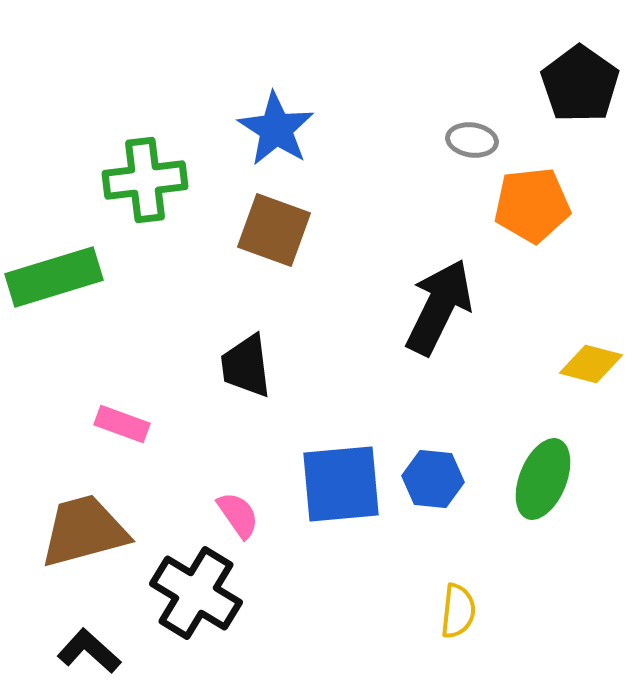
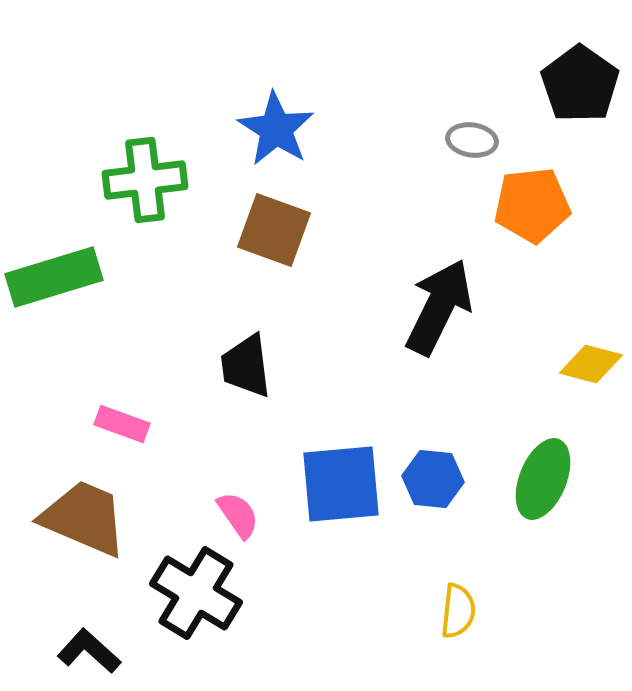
brown trapezoid: moved 13 px up; rotated 38 degrees clockwise
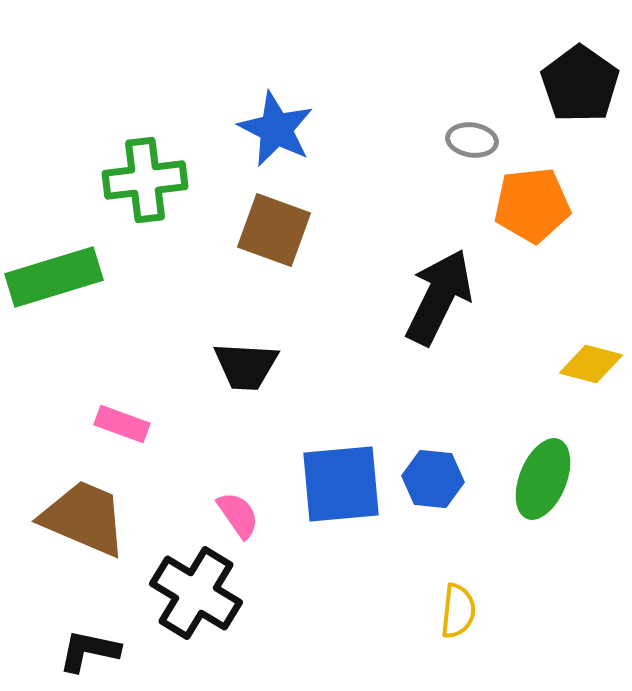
blue star: rotated 6 degrees counterclockwise
black arrow: moved 10 px up
black trapezoid: rotated 80 degrees counterclockwise
black L-shape: rotated 30 degrees counterclockwise
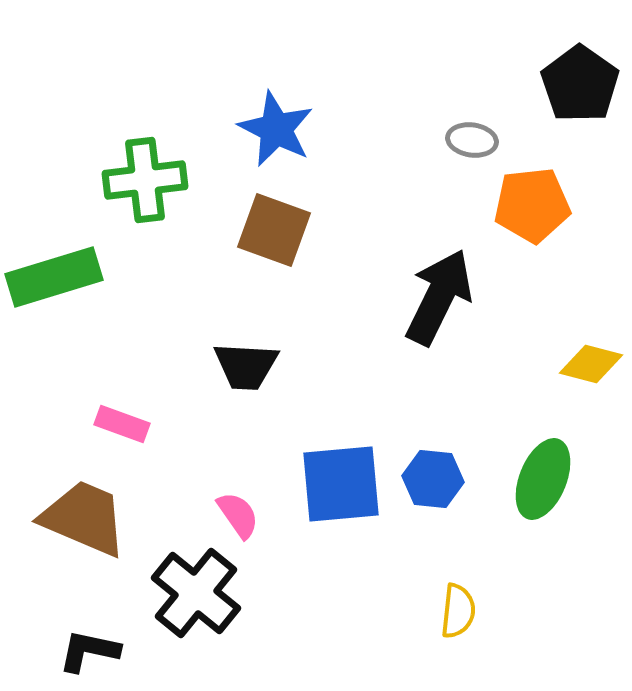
black cross: rotated 8 degrees clockwise
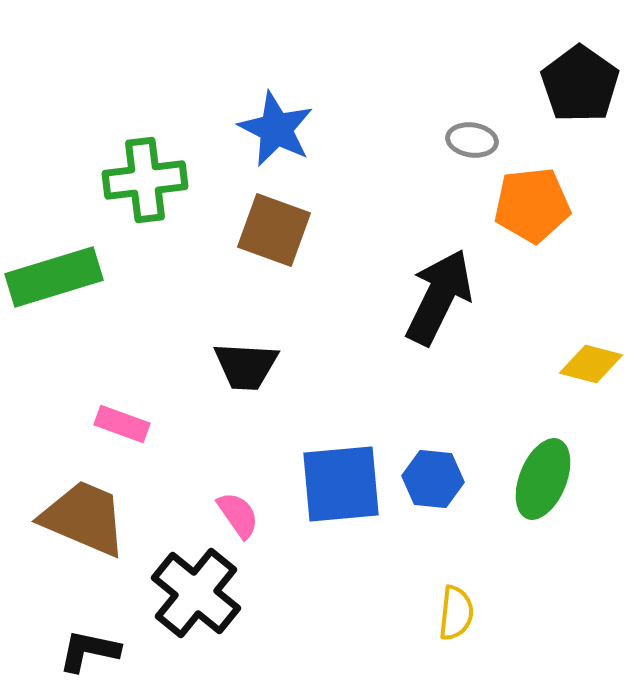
yellow semicircle: moved 2 px left, 2 px down
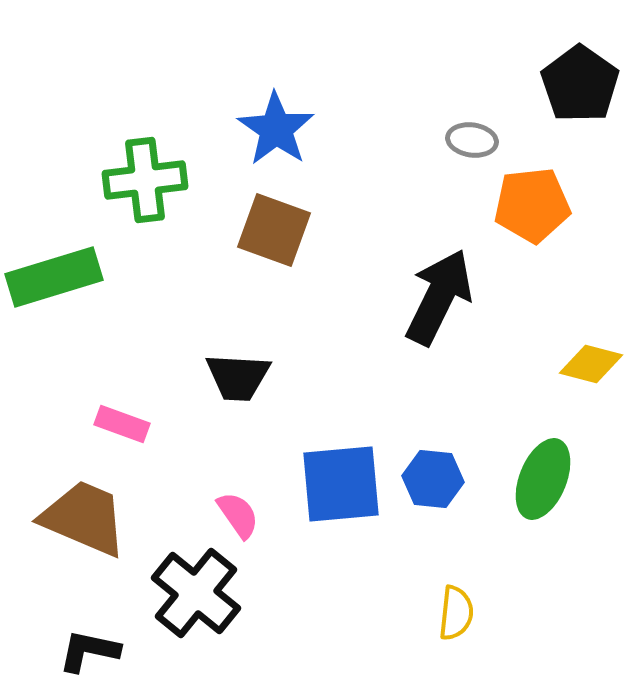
blue star: rotated 8 degrees clockwise
black trapezoid: moved 8 px left, 11 px down
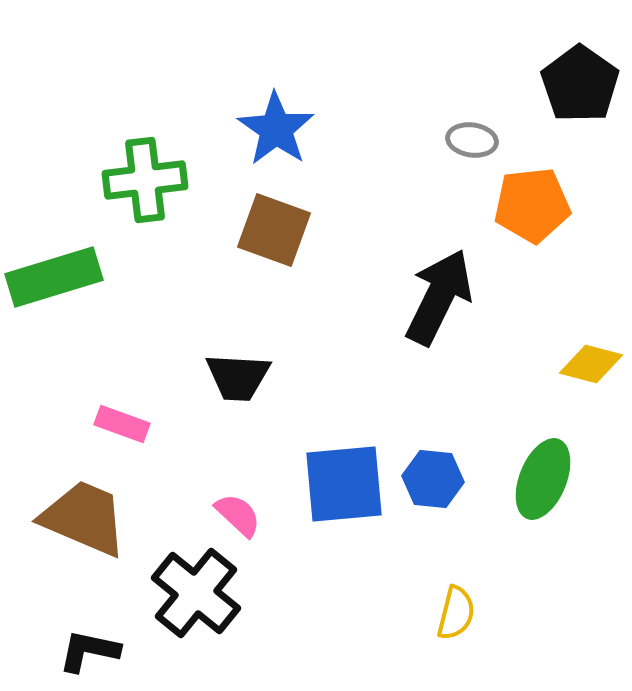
blue square: moved 3 px right
pink semicircle: rotated 12 degrees counterclockwise
yellow semicircle: rotated 8 degrees clockwise
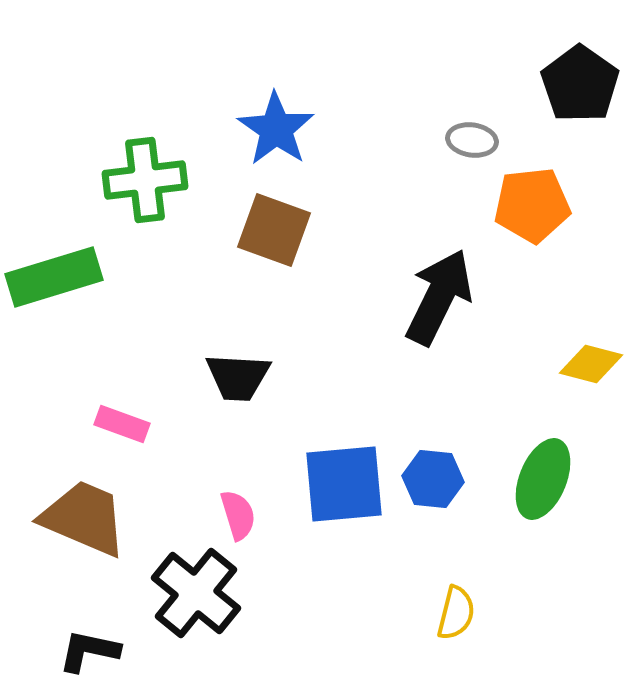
pink semicircle: rotated 30 degrees clockwise
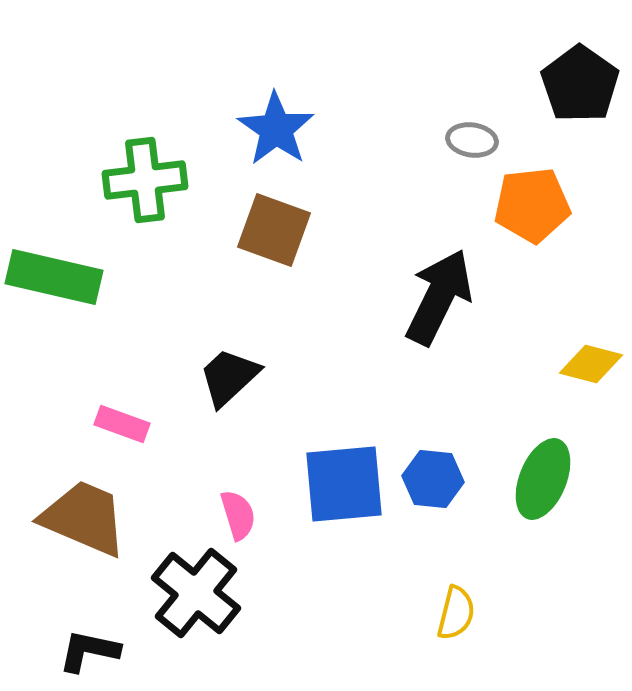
green rectangle: rotated 30 degrees clockwise
black trapezoid: moved 9 px left; rotated 134 degrees clockwise
